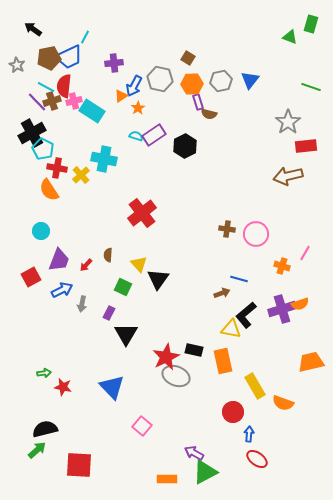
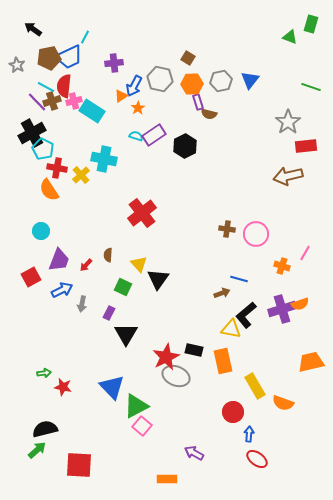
green triangle at (205, 472): moved 69 px left, 66 px up
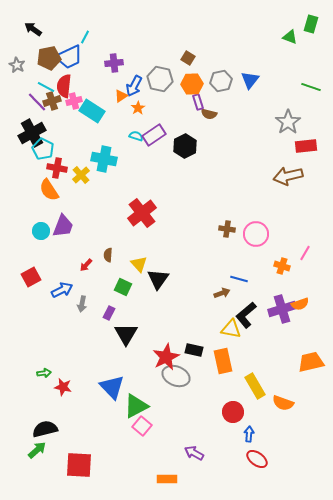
purple trapezoid at (59, 260): moved 4 px right, 34 px up
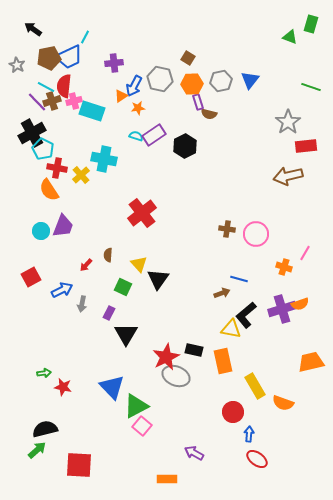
orange star at (138, 108): rotated 24 degrees clockwise
cyan rectangle at (92, 111): rotated 15 degrees counterclockwise
orange cross at (282, 266): moved 2 px right, 1 px down
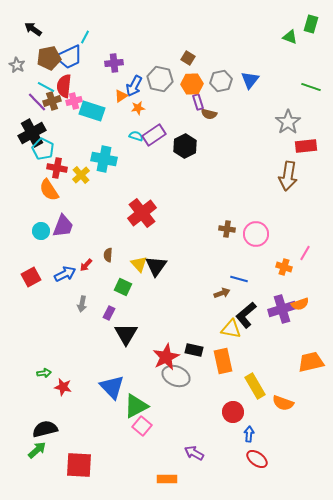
brown arrow at (288, 176): rotated 68 degrees counterclockwise
black triangle at (158, 279): moved 2 px left, 13 px up
blue arrow at (62, 290): moved 3 px right, 16 px up
